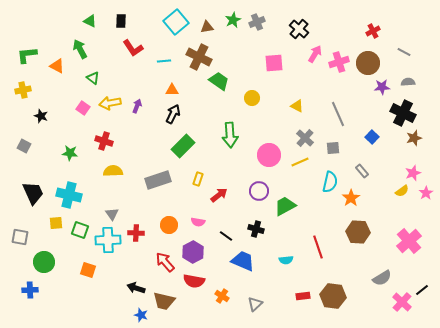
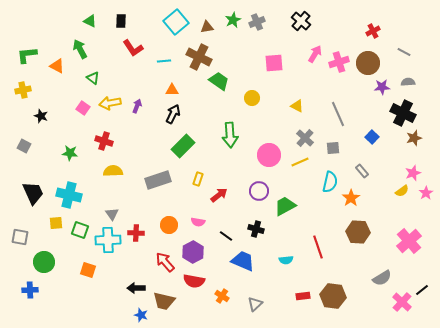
black cross at (299, 29): moved 2 px right, 8 px up
black arrow at (136, 288): rotated 18 degrees counterclockwise
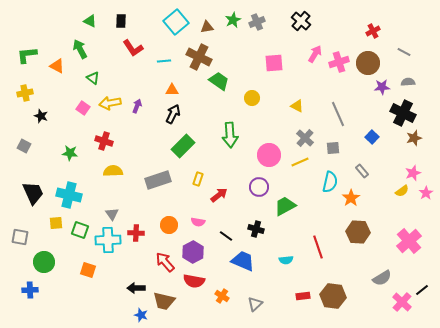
yellow cross at (23, 90): moved 2 px right, 3 px down
purple circle at (259, 191): moved 4 px up
